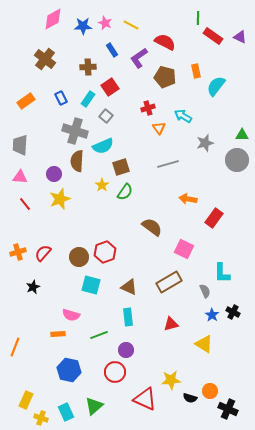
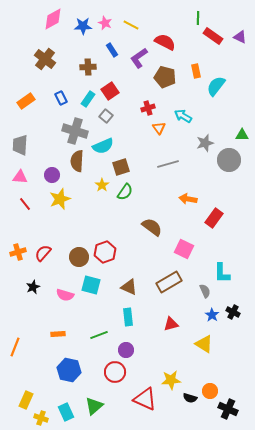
red square at (110, 87): moved 4 px down
gray circle at (237, 160): moved 8 px left
purple circle at (54, 174): moved 2 px left, 1 px down
pink semicircle at (71, 315): moved 6 px left, 20 px up
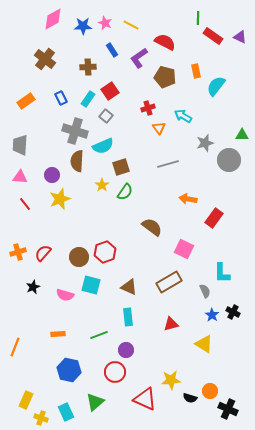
green triangle at (94, 406): moved 1 px right, 4 px up
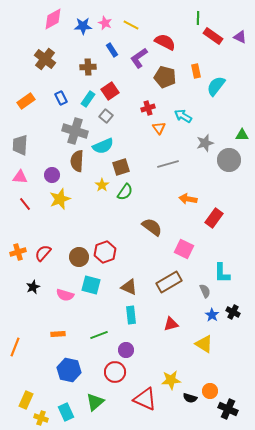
cyan rectangle at (128, 317): moved 3 px right, 2 px up
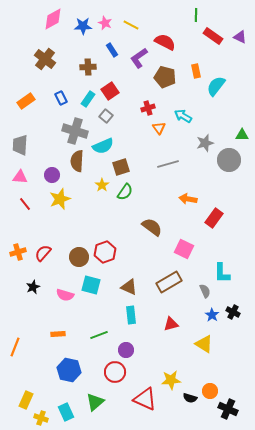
green line at (198, 18): moved 2 px left, 3 px up
